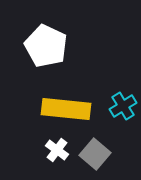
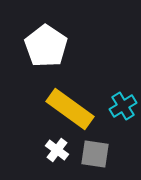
white pentagon: rotated 9 degrees clockwise
yellow rectangle: moved 4 px right; rotated 30 degrees clockwise
gray square: rotated 32 degrees counterclockwise
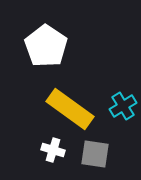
white cross: moved 4 px left; rotated 20 degrees counterclockwise
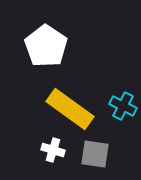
cyan cross: rotated 32 degrees counterclockwise
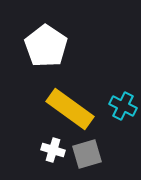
gray square: moved 8 px left; rotated 24 degrees counterclockwise
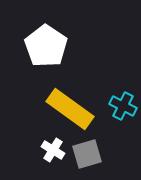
white cross: rotated 15 degrees clockwise
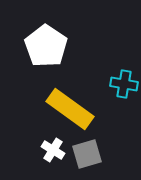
cyan cross: moved 1 px right, 22 px up; rotated 16 degrees counterclockwise
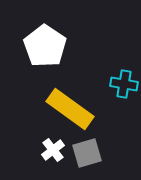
white pentagon: moved 1 px left
white cross: rotated 20 degrees clockwise
gray square: moved 1 px up
